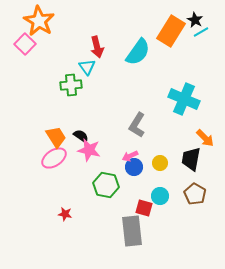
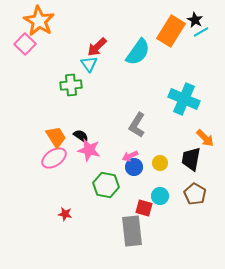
red arrow: rotated 60 degrees clockwise
cyan triangle: moved 2 px right, 3 px up
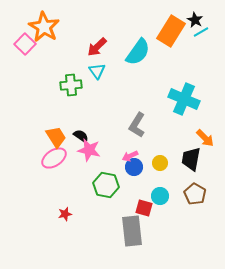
orange star: moved 5 px right, 6 px down
cyan triangle: moved 8 px right, 7 px down
red star: rotated 24 degrees counterclockwise
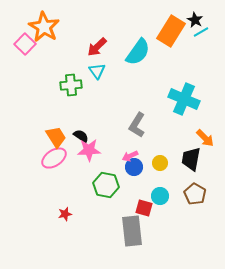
pink star: rotated 15 degrees counterclockwise
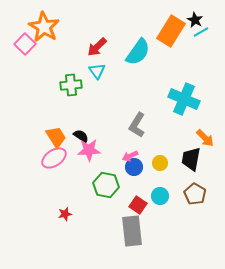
red square: moved 6 px left, 3 px up; rotated 18 degrees clockwise
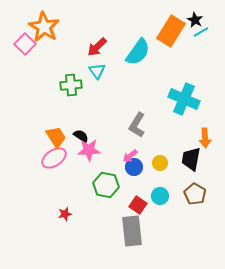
orange arrow: rotated 42 degrees clockwise
pink arrow: rotated 14 degrees counterclockwise
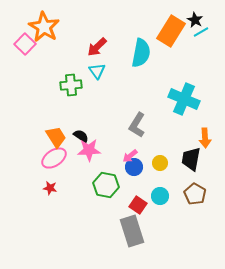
cyan semicircle: moved 3 px right, 1 px down; rotated 24 degrees counterclockwise
red star: moved 15 px left, 26 px up; rotated 24 degrees clockwise
gray rectangle: rotated 12 degrees counterclockwise
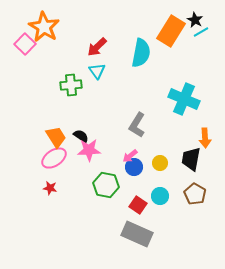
gray rectangle: moved 5 px right, 3 px down; rotated 48 degrees counterclockwise
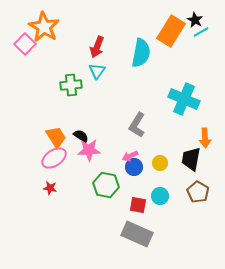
red arrow: rotated 25 degrees counterclockwise
cyan triangle: rotated 12 degrees clockwise
pink arrow: rotated 14 degrees clockwise
brown pentagon: moved 3 px right, 2 px up
red square: rotated 24 degrees counterclockwise
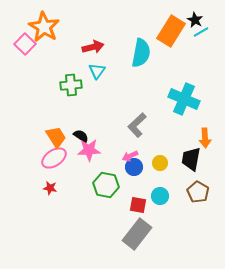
red arrow: moved 4 px left; rotated 125 degrees counterclockwise
gray L-shape: rotated 15 degrees clockwise
gray rectangle: rotated 76 degrees counterclockwise
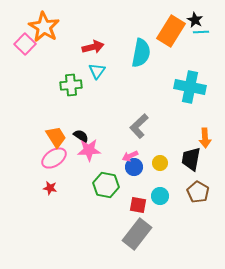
cyan line: rotated 28 degrees clockwise
cyan cross: moved 6 px right, 12 px up; rotated 12 degrees counterclockwise
gray L-shape: moved 2 px right, 1 px down
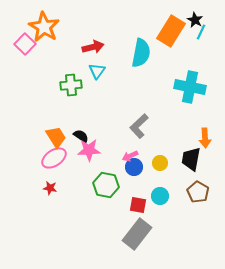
cyan line: rotated 63 degrees counterclockwise
